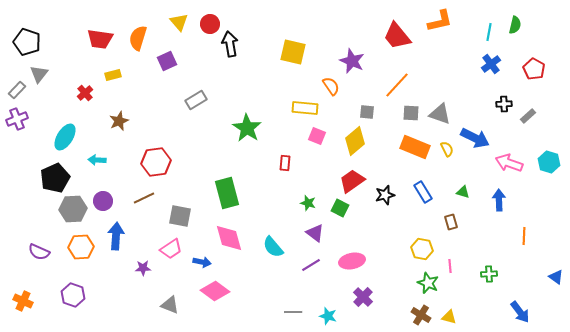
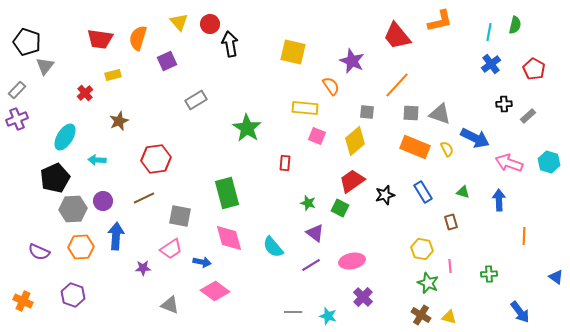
gray triangle at (39, 74): moved 6 px right, 8 px up
red hexagon at (156, 162): moved 3 px up
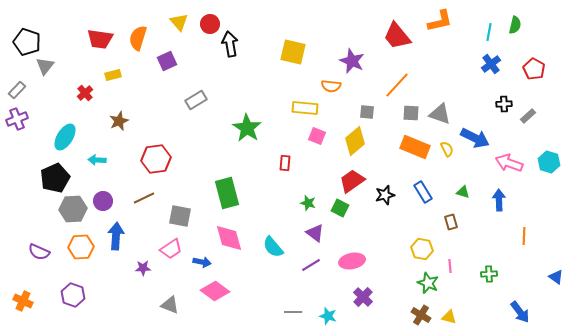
orange semicircle at (331, 86): rotated 132 degrees clockwise
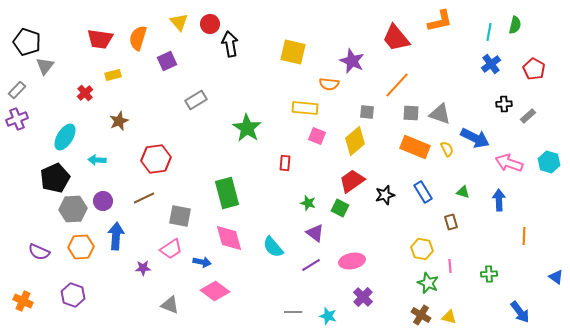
red trapezoid at (397, 36): moved 1 px left, 2 px down
orange semicircle at (331, 86): moved 2 px left, 2 px up
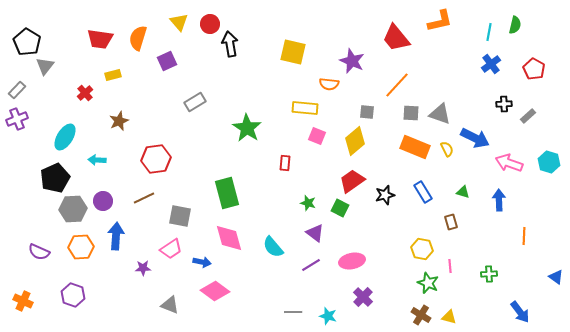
black pentagon at (27, 42): rotated 12 degrees clockwise
gray rectangle at (196, 100): moved 1 px left, 2 px down
